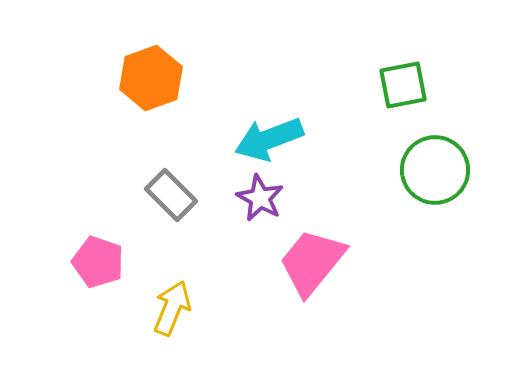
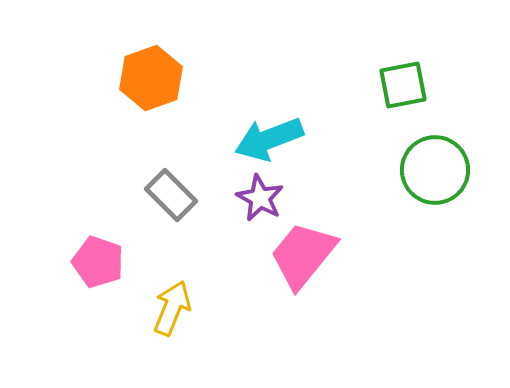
pink trapezoid: moved 9 px left, 7 px up
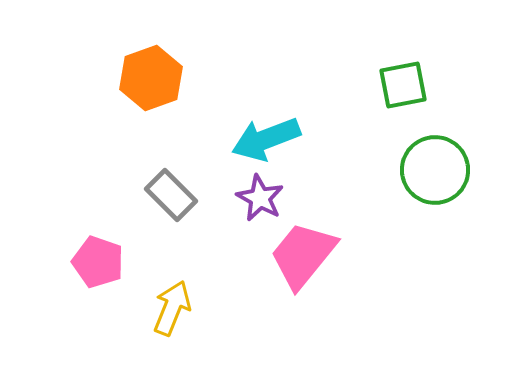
cyan arrow: moved 3 px left
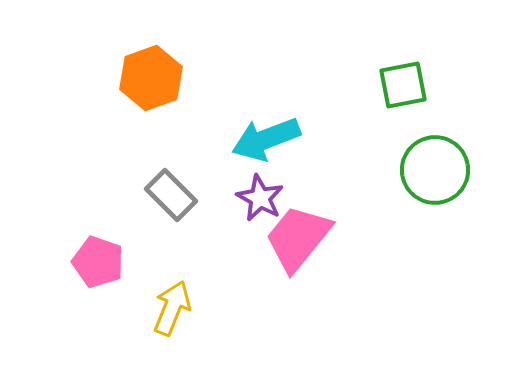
pink trapezoid: moved 5 px left, 17 px up
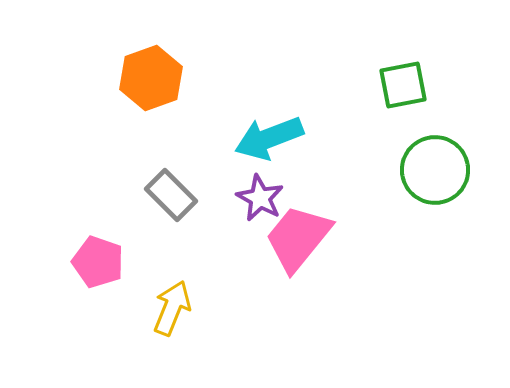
cyan arrow: moved 3 px right, 1 px up
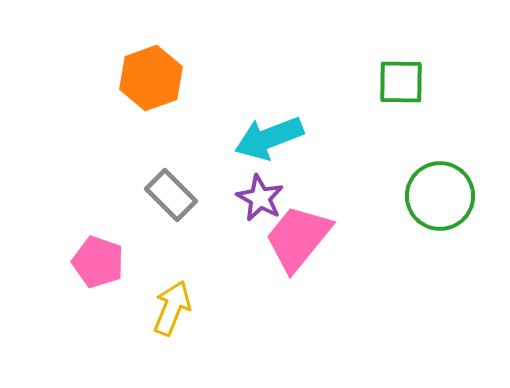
green square: moved 2 px left, 3 px up; rotated 12 degrees clockwise
green circle: moved 5 px right, 26 px down
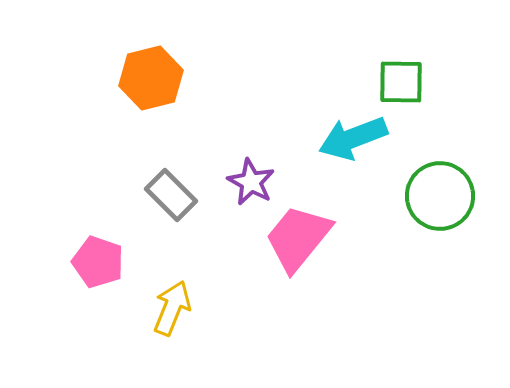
orange hexagon: rotated 6 degrees clockwise
cyan arrow: moved 84 px right
purple star: moved 9 px left, 16 px up
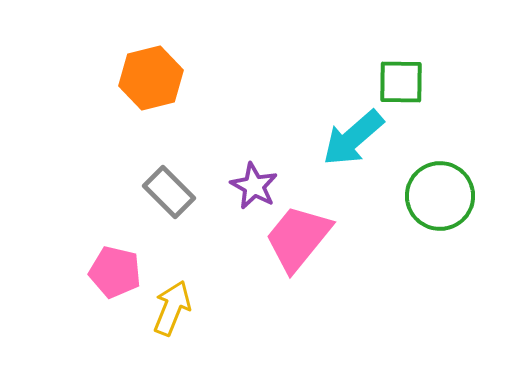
cyan arrow: rotated 20 degrees counterclockwise
purple star: moved 3 px right, 4 px down
gray rectangle: moved 2 px left, 3 px up
pink pentagon: moved 17 px right, 10 px down; rotated 6 degrees counterclockwise
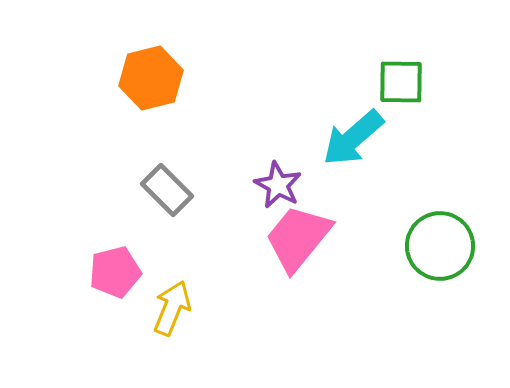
purple star: moved 24 px right, 1 px up
gray rectangle: moved 2 px left, 2 px up
green circle: moved 50 px down
pink pentagon: rotated 27 degrees counterclockwise
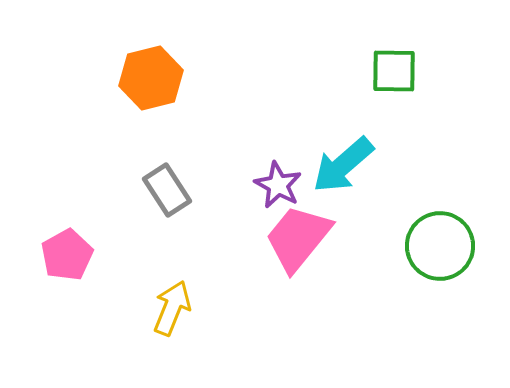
green square: moved 7 px left, 11 px up
cyan arrow: moved 10 px left, 27 px down
gray rectangle: rotated 12 degrees clockwise
pink pentagon: moved 48 px left, 17 px up; rotated 15 degrees counterclockwise
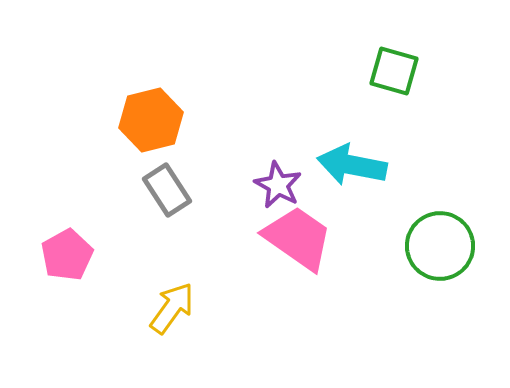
green square: rotated 15 degrees clockwise
orange hexagon: moved 42 px down
cyan arrow: moved 9 px right; rotated 52 degrees clockwise
pink trapezoid: rotated 86 degrees clockwise
yellow arrow: rotated 14 degrees clockwise
